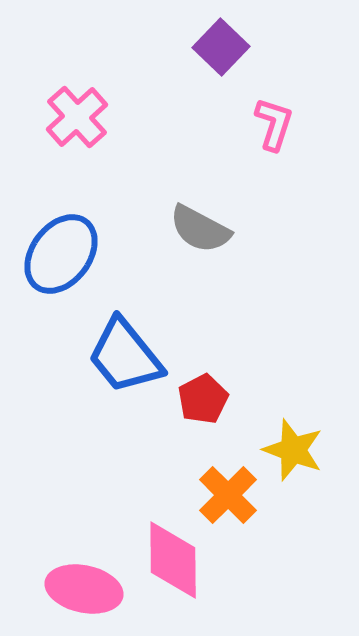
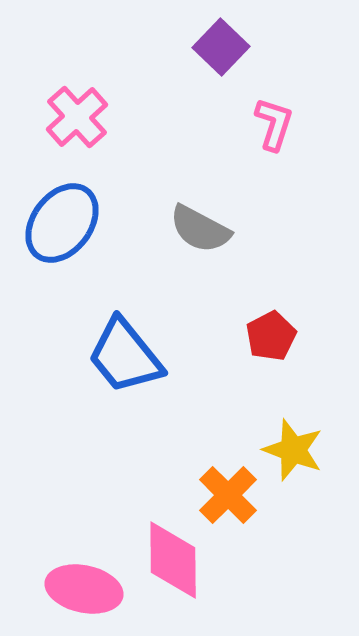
blue ellipse: moved 1 px right, 31 px up
red pentagon: moved 68 px right, 63 px up
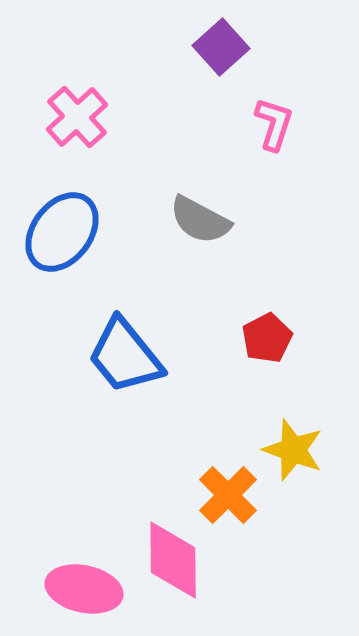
purple square: rotated 4 degrees clockwise
blue ellipse: moved 9 px down
gray semicircle: moved 9 px up
red pentagon: moved 4 px left, 2 px down
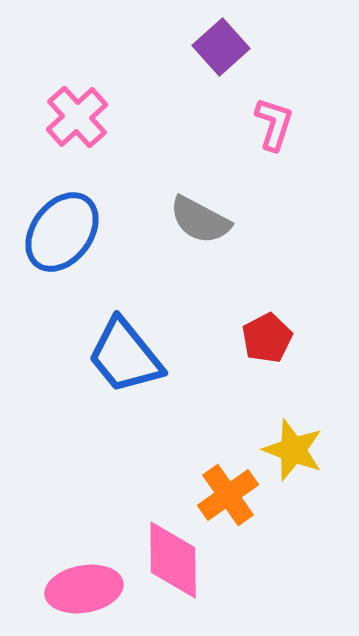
orange cross: rotated 10 degrees clockwise
pink ellipse: rotated 22 degrees counterclockwise
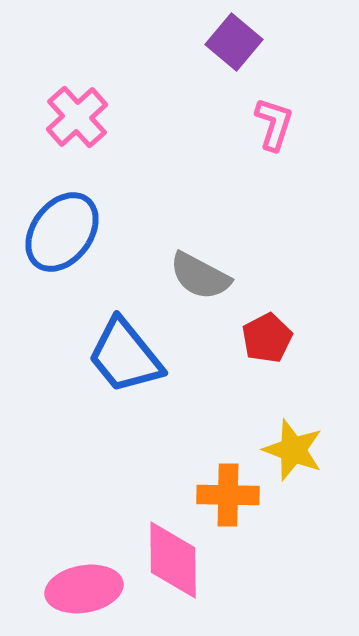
purple square: moved 13 px right, 5 px up; rotated 8 degrees counterclockwise
gray semicircle: moved 56 px down
orange cross: rotated 36 degrees clockwise
